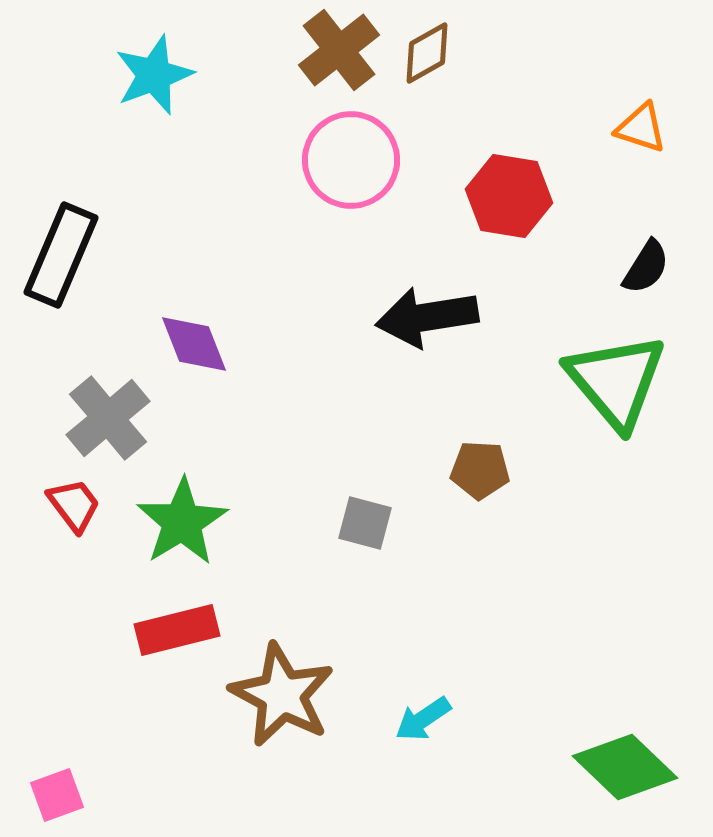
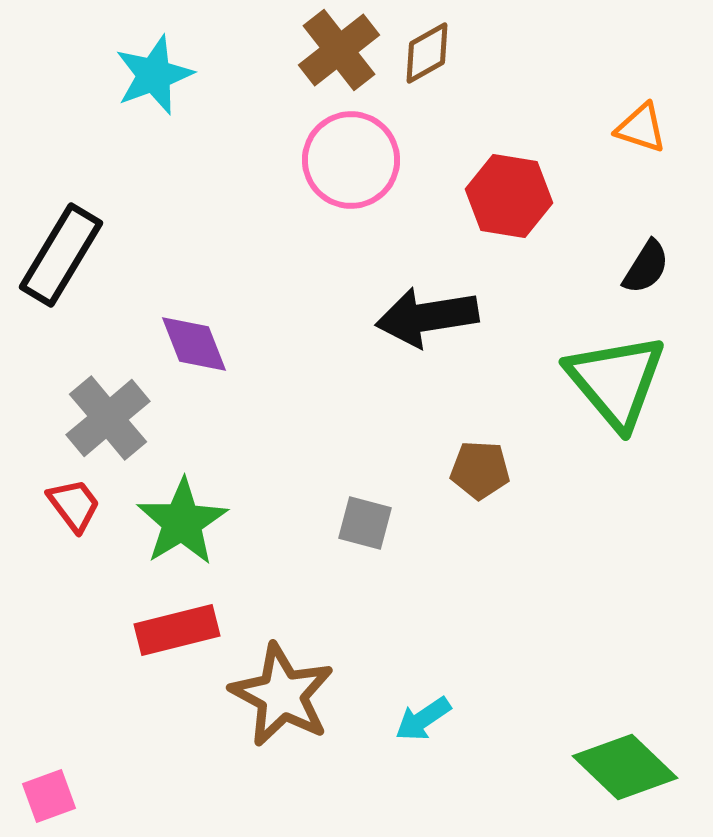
black rectangle: rotated 8 degrees clockwise
pink square: moved 8 px left, 1 px down
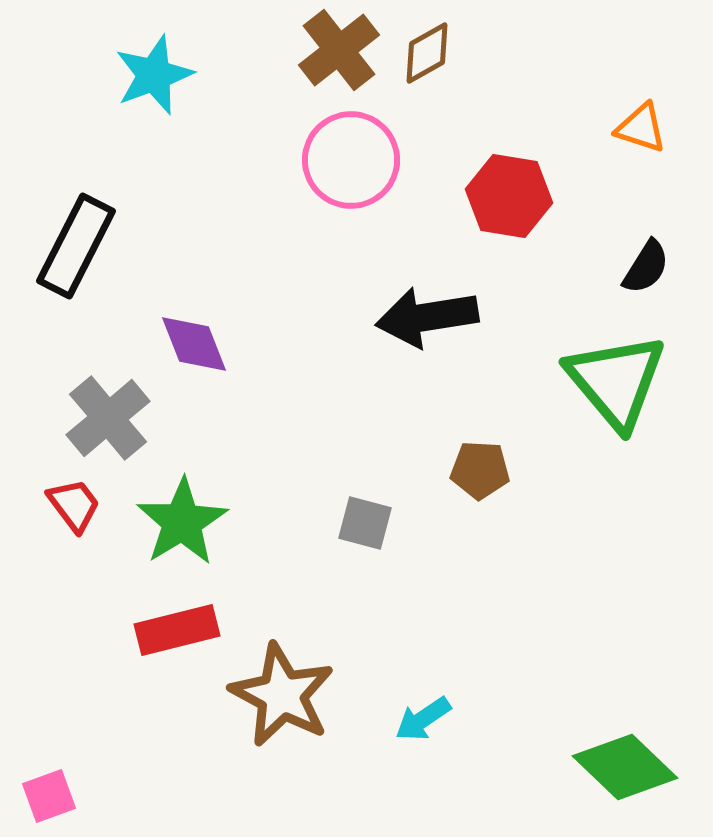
black rectangle: moved 15 px right, 9 px up; rotated 4 degrees counterclockwise
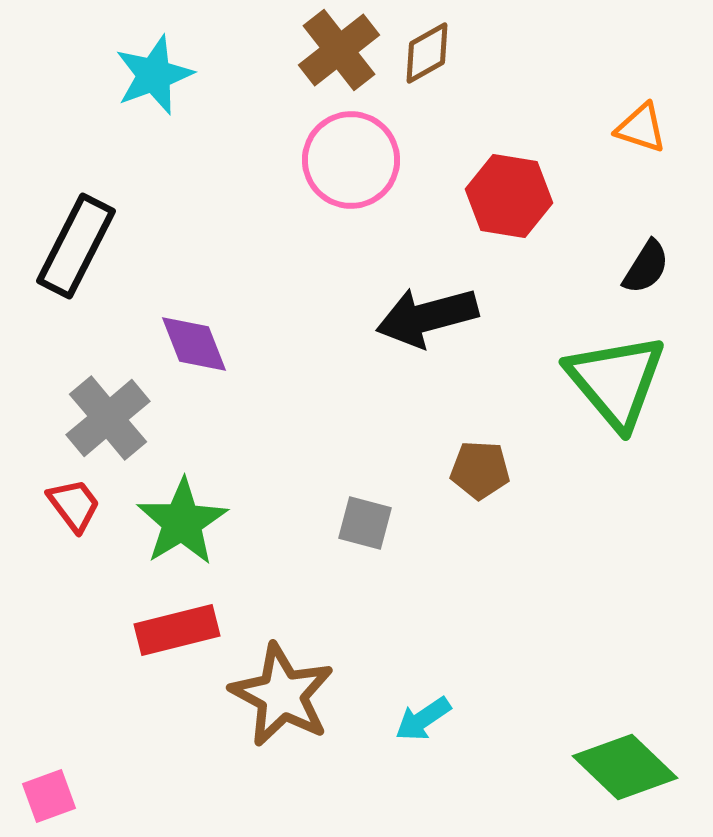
black arrow: rotated 6 degrees counterclockwise
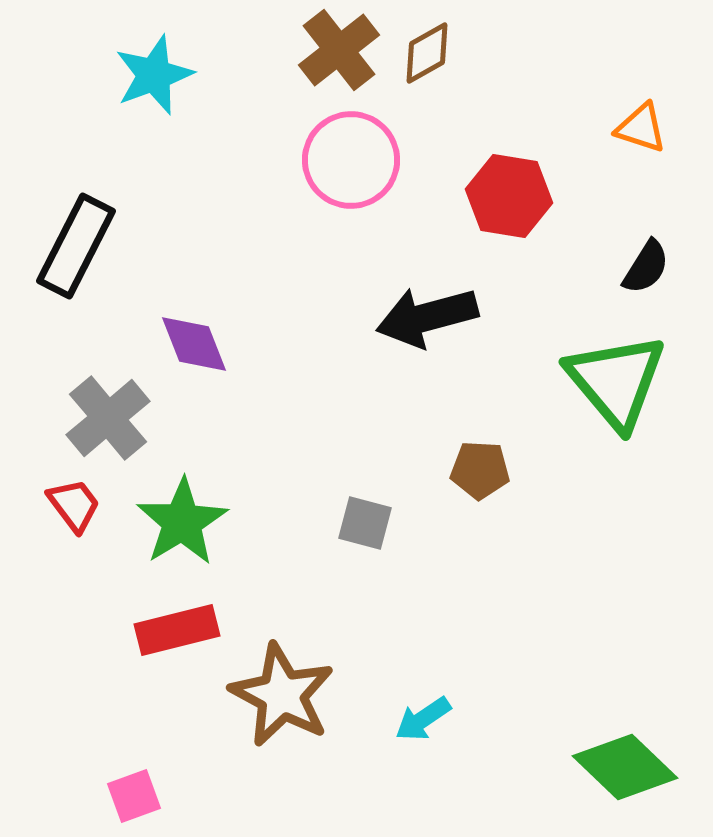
pink square: moved 85 px right
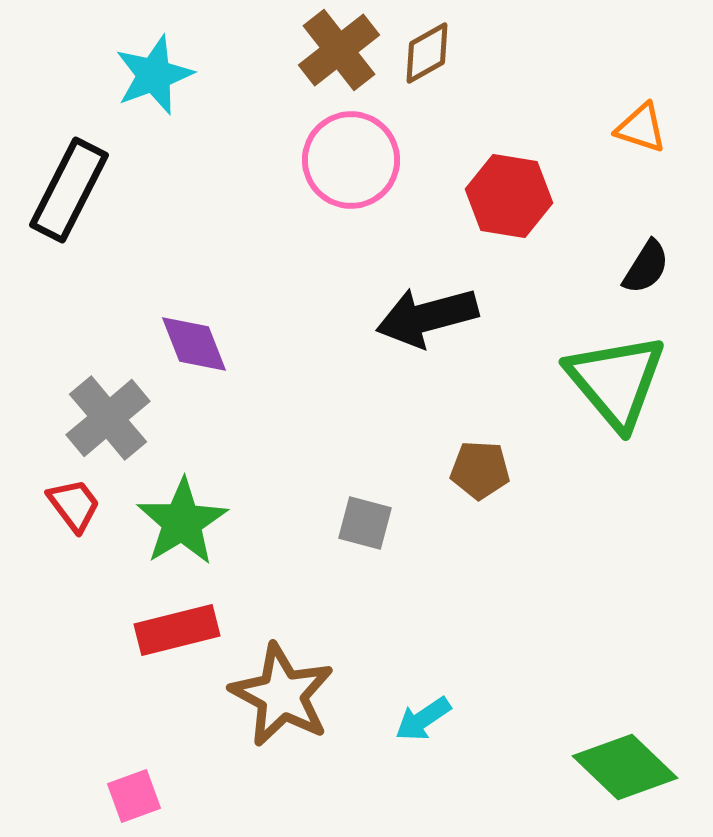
black rectangle: moved 7 px left, 56 px up
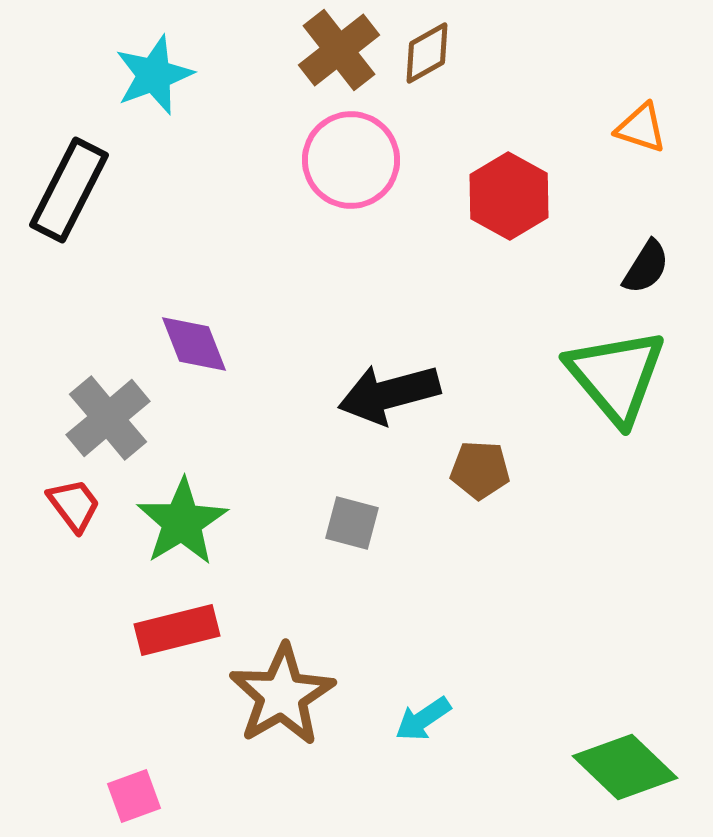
red hexagon: rotated 20 degrees clockwise
black arrow: moved 38 px left, 77 px down
green triangle: moved 5 px up
gray square: moved 13 px left
brown star: rotated 14 degrees clockwise
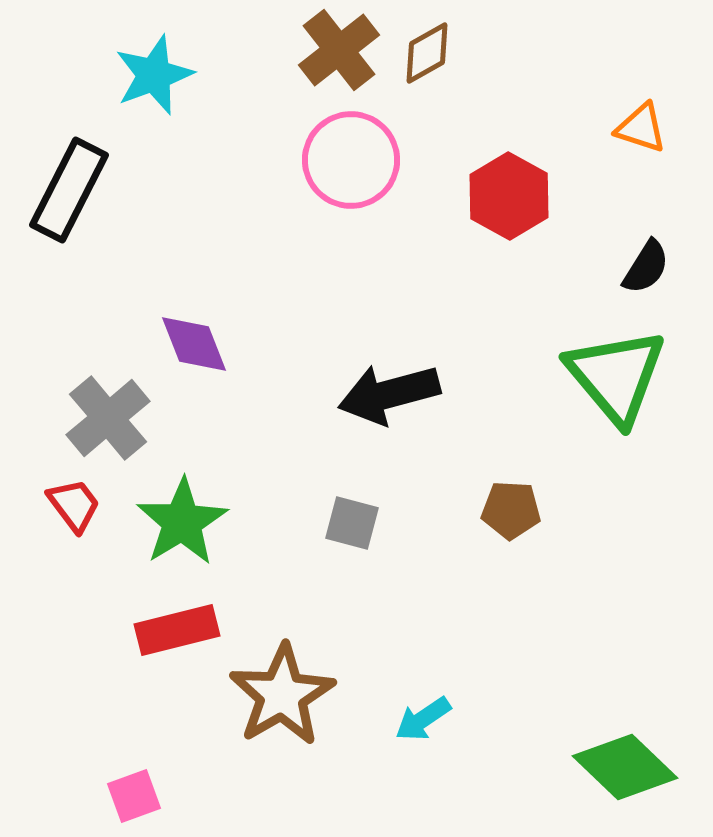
brown pentagon: moved 31 px right, 40 px down
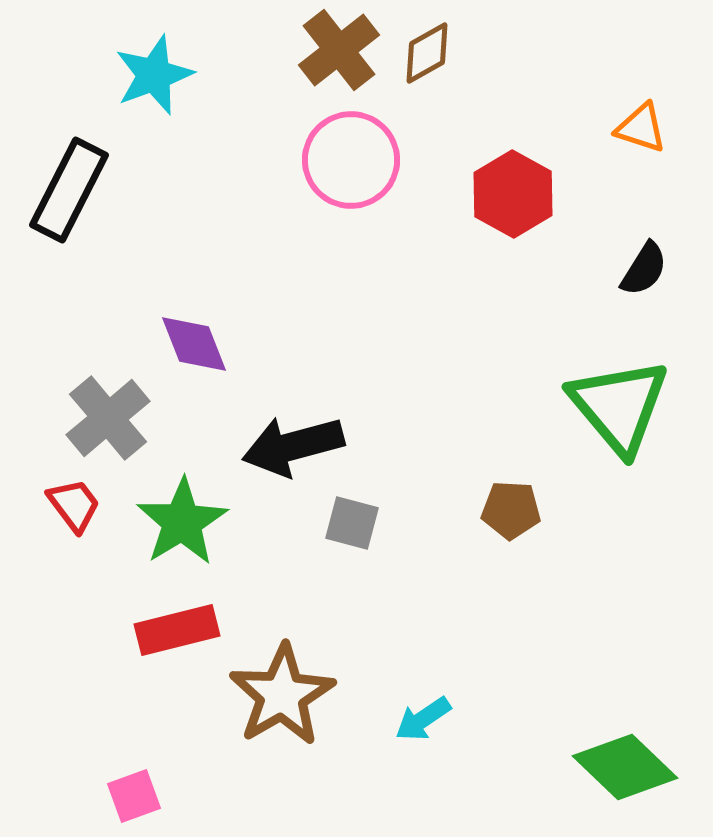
red hexagon: moved 4 px right, 2 px up
black semicircle: moved 2 px left, 2 px down
green triangle: moved 3 px right, 30 px down
black arrow: moved 96 px left, 52 px down
